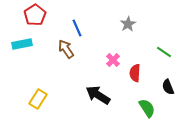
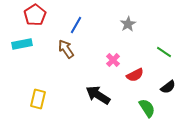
blue line: moved 1 px left, 3 px up; rotated 54 degrees clockwise
red semicircle: moved 2 px down; rotated 120 degrees counterclockwise
black semicircle: rotated 105 degrees counterclockwise
yellow rectangle: rotated 18 degrees counterclockwise
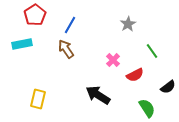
blue line: moved 6 px left
green line: moved 12 px left, 1 px up; rotated 21 degrees clockwise
